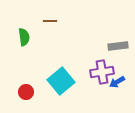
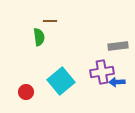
green semicircle: moved 15 px right
blue arrow: rotated 28 degrees clockwise
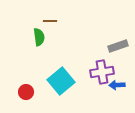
gray rectangle: rotated 12 degrees counterclockwise
blue arrow: moved 3 px down
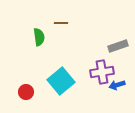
brown line: moved 11 px right, 2 px down
blue arrow: rotated 14 degrees counterclockwise
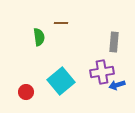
gray rectangle: moved 4 px left, 4 px up; rotated 66 degrees counterclockwise
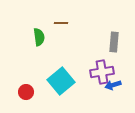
blue arrow: moved 4 px left
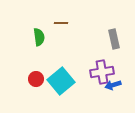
gray rectangle: moved 3 px up; rotated 18 degrees counterclockwise
red circle: moved 10 px right, 13 px up
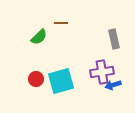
green semicircle: rotated 54 degrees clockwise
cyan square: rotated 24 degrees clockwise
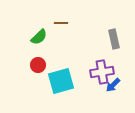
red circle: moved 2 px right, 14 px up
blue arrow: rotated 28 degrees counterclockwise
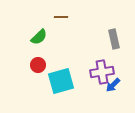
brown line: moved 6 px up
